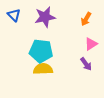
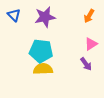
orange arrow: moved 3 px right, 3 px up
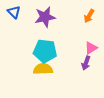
blue triangle: moved 3 px up
pink triangle: moved 4 px down
cyan pentagon: moved 4 px right
purple arrow: moved 1 px up; rotated 56 degrees clockwise
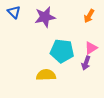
cyan pentagon: moved 17 px right
yellow semicircle: moved 3 px right, 6 px down
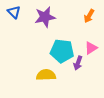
purple arrow: moved 8 px left
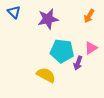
purple star: moved 3 px right, 2 px down
yellow semicircle: rotated 30 degrees clockwise
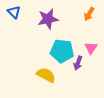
orange arrow: moved 2 px up
pink triangle: rotated 24 degrees counterclockwise
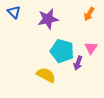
cyan pentagon: rotated 10 degrees clockwise
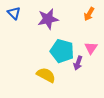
blue triangle: moved 1 px down
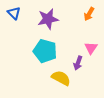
cyan pentagon: moved 17 px left
yellow semicircle: moved 15 px right, 3 px down
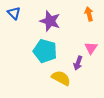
orange arrow: rotated 136 degrees clockwise
purple star: moved 2 px right, 2 px down; rotated 30 degrees clockwise
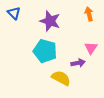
purple arrow: rotated 120 degrees counterclockwise
